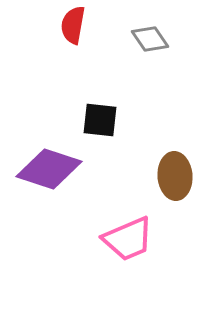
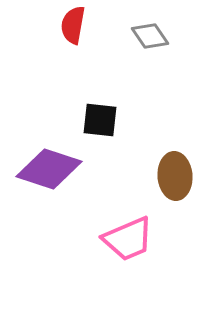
gray diamond: moved 3 px up
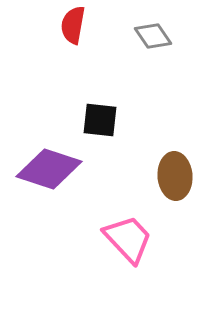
gray diamond: moved 3 px right
pink trapezoid: rotated 110 degrees counterclockwise
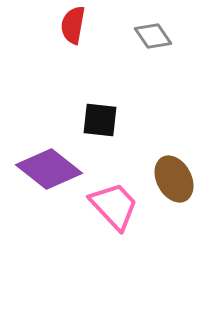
purple diamond: rotated 20 degrees clockwise
brown ellipse: moved 1 px left, 3 px down; rotated 24 degrees counterclockwise
pink trapezoid: moved 14 px left, 33 px up
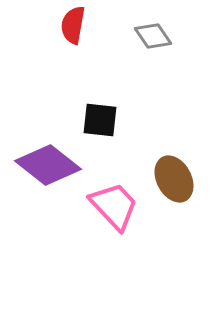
purple diamond: moved 1 px left, 4 px up
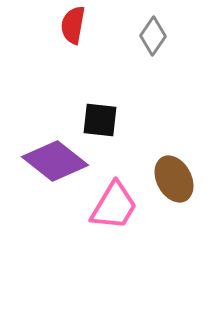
gray diamond: rotated 69 degrees clockwise
purple diamond: moved 7 px right, 4 px up
pink trapezoid: rotated 74 degrees clockwise
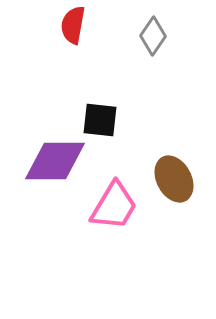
purple diamond: rotated 38 degrees counterclockwise
